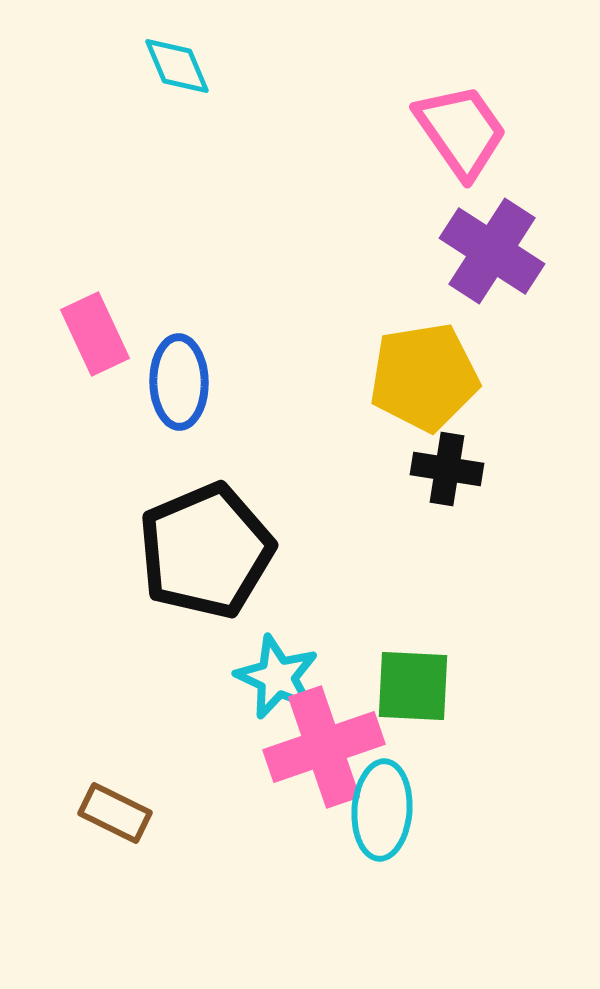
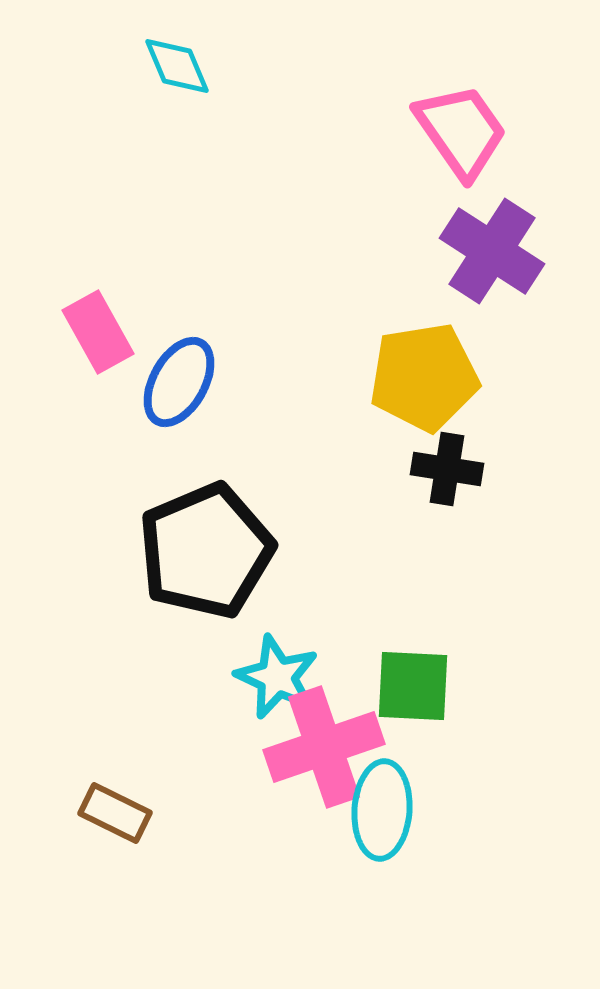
pink rectangle: moved 3 px right, 2 px up; rotated 4 degrees counterclockwise
blue ellipse: rotated 30 degrees clockwise
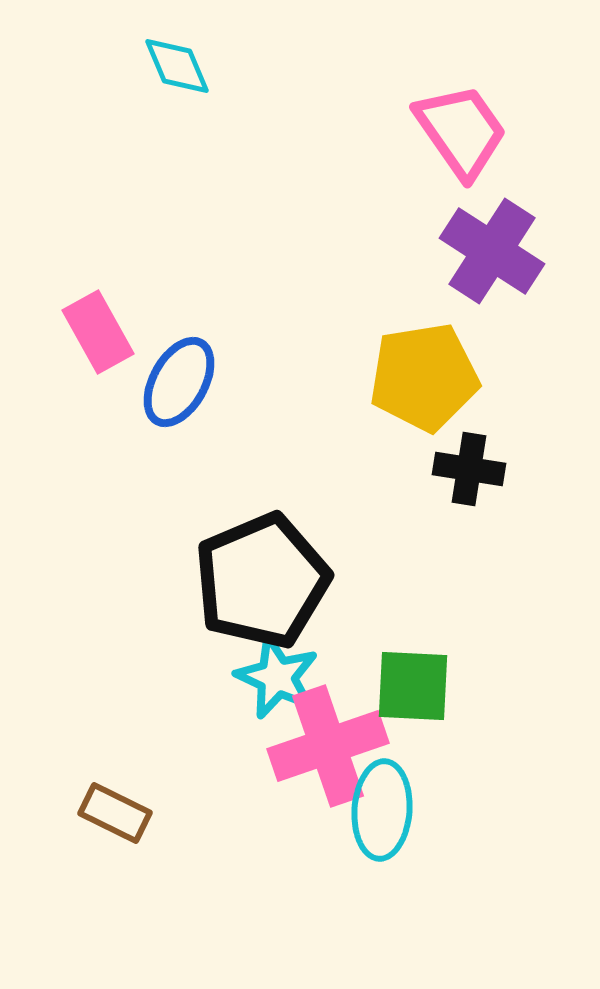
black cross: moved 22 px right
black pentagon: moved 56 px right, 30 px down
pink cross: moved 4 px right, 1 px up
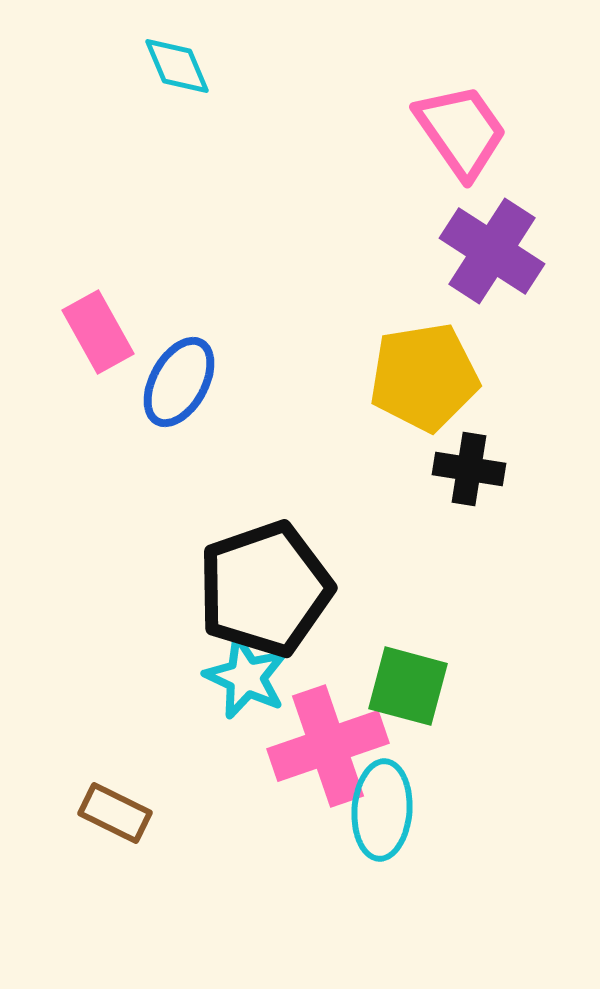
black pentagon: moved 3 px right, 8 px down; rotated 4 degrees clockwise
cyan star: moved 31 px left
green square: moved 5 px left; rotated 12 degrees clockwise
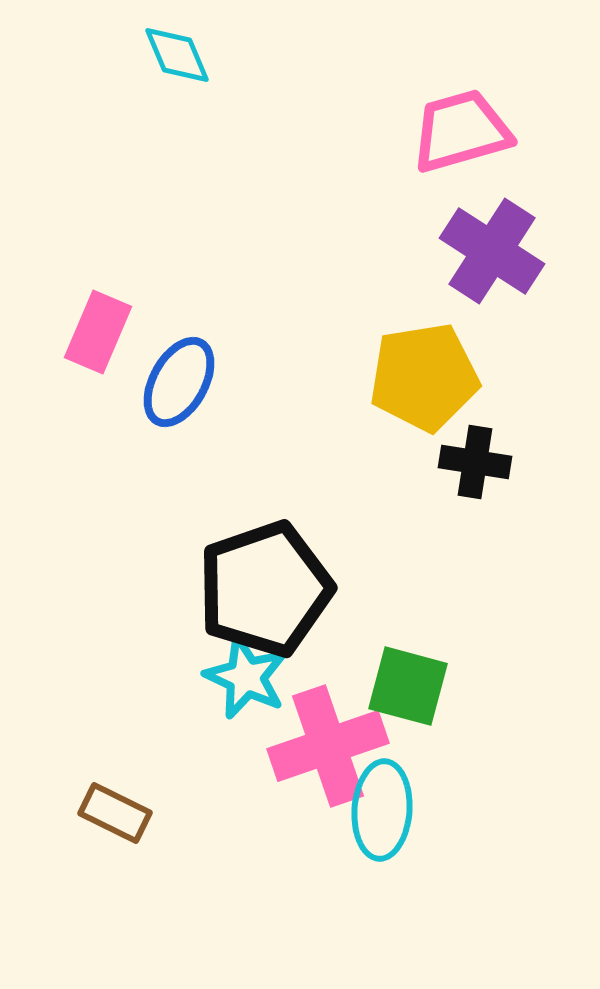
cyan diamond: moved 11 px up
pink trapezoid: rotated 71 degrees counterclockwise
pink rectangle: rotated 52 degrees clockwise
black cross: moved 6 px right, 7 px up
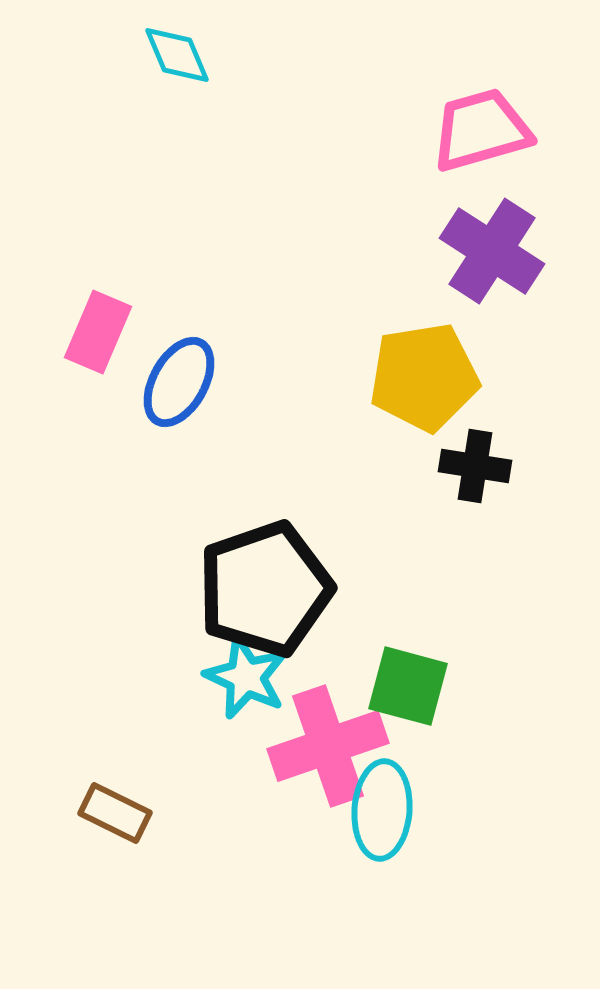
pink trapezoid: moved 20 px right, 1 px up
black cross: moved 4 px down
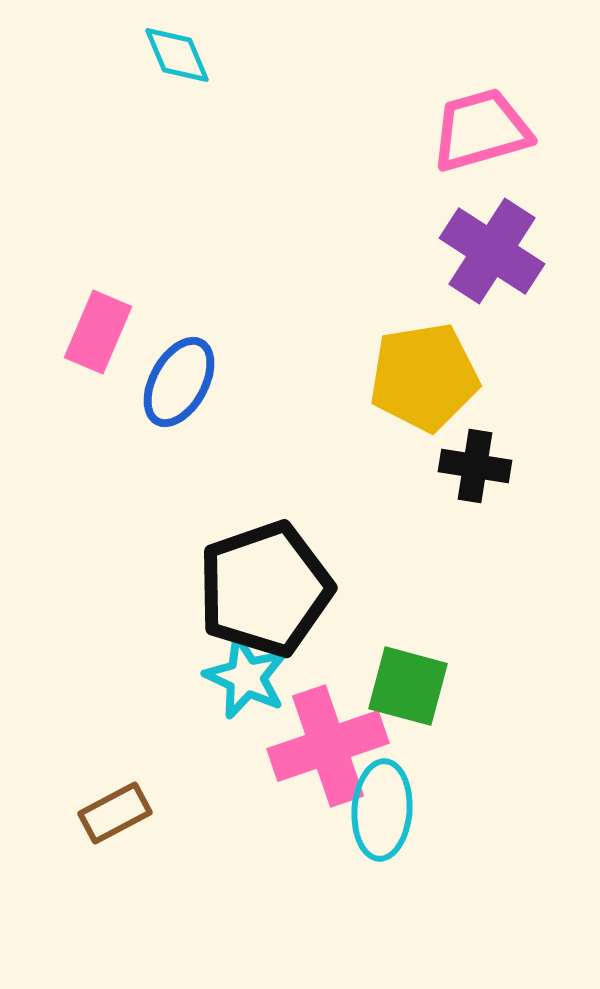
brown rectangle: rotated 54 degrees counterclockwise
